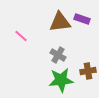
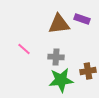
brown triangle: moved 1 px left, 2 px down
pink line: moved 3 px right, 13 px down
gray cross: moved 2 px left, 2 px down; rotated 28 degrees counterclockwise
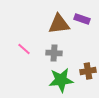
gray cross: moved 2 px left, 4 px up
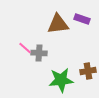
brown triangle: moved 1 px left
pink line: moved 1 px right, 1 px up
gray cross: moved 15 px left
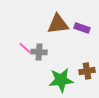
purple rectangle: moved 9 px down
gray cross: moved 1 px up
brown cross: moved 1 px left
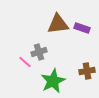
pink line: moved 14 px down
gray cross: rotated 21 degrees counterclockwise
green star: moved 8 px left, 1 px down; rotated 20 degrees counterclockwise
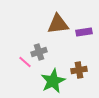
purple rectangle: moved 2 px right, 4 px down; rotated 28 degrees counterclockwise
brown cross: moved 8 px left, 1 px up
